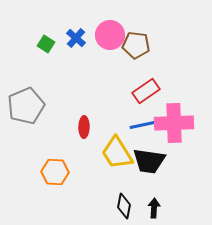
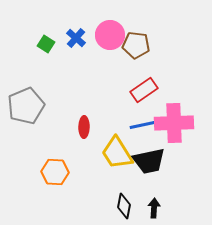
red rectangle: moved 2 px left, 1 px up
black trapezoid: rotated 20 degrees counterclockwise
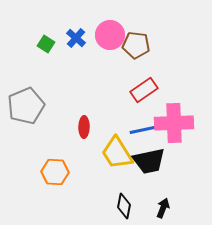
blue line: moved 5 px down
black arrow: moved 9 px right; rotated 18 degrees clockwise
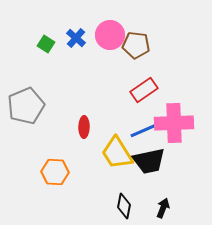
blue line: rotated 12 degrees counterclockwise
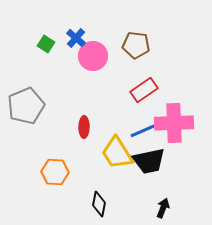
pink circle: moved 17 px left, 21 px down
black diamond: moved 25 px left, 2 px up
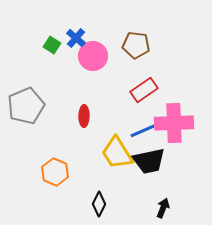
green square: moved 6 px right, 1 px down
red ellipse: moved 11 px up
orange hexagon: rotated 20 degrees clockwise
black diamond: rotated 15 degrees clockwise
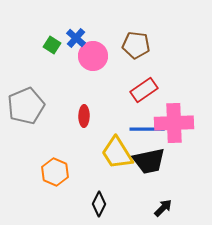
blue line: rotated 24 degrees clockwise
black arrow: rotated 24 degrees clockwise
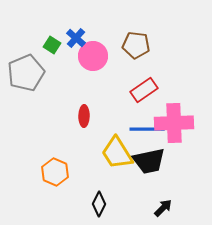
gray pentagon: moved 33 px up
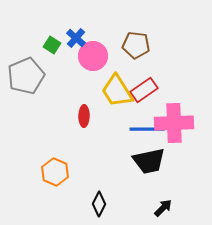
gray pentagon: moved 3 px down
yellow trapezoid: moved 62 px up
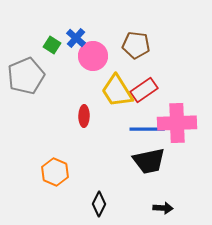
pink cross: moved 3 px right
black arrow: rotated 48 degrees clockwise
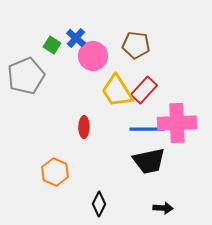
red rectangle: rotated 12 degrees counterclockwise
red ellipse: moved 11 px down
